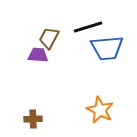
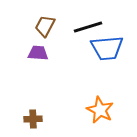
brown trapezoid: moved 4 px left, 12 px up
purple trapezoid: moved 2 px up
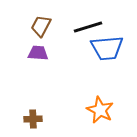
brown trapezoid: moved 4 px left
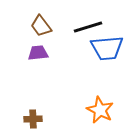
brown trapezoid: rotated 65 degrees counterclockwise
purple trapezoid: rotated 10 degrees counterclockwise
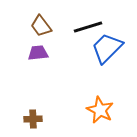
blue trapezoid: rotated 140 degrees clockwise
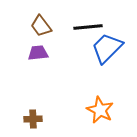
black line: rotated 12 degrees clockwise
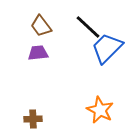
black line: rotated 48 degrees clockwise
